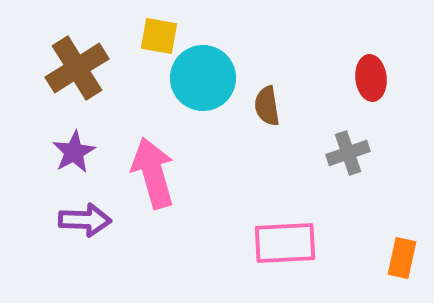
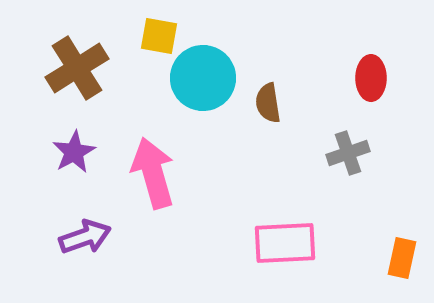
red ellipse: rotated 6 degrees clockwise
brown semicircle: moved 1 px right, 3 px up
purple arrow: moved 17 px down; rotated 21 degrees counterclockwise
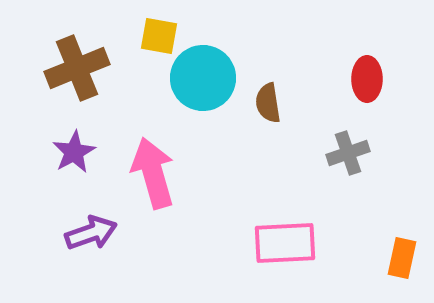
brown cross: rotated 10 degrees clockwise
red ellipse: moved 4 px left, 1 px down
purple arrow: moved 6 px right, 4 px up
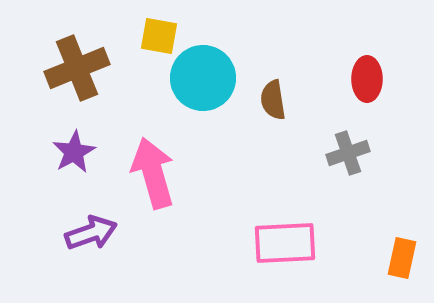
brown semicircle: moved 5 px right, 3 px up
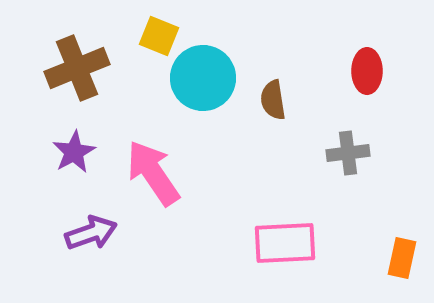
yellow square: rotated 12 degrees clockwise
red ellipse: moved 8 px up
gray cross: rotated 12 degrees clockwise
pink arrow: rotated 18 degrees counterclockwise
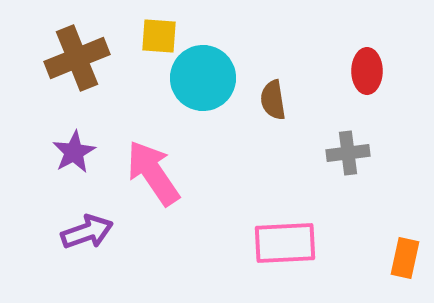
yellow square: rotated 18 degrees counterclockwise
brown cross: moved 10 px up
purple arrow: moved 4 px left, 1 px up
orange rectangle: moved 3 px right
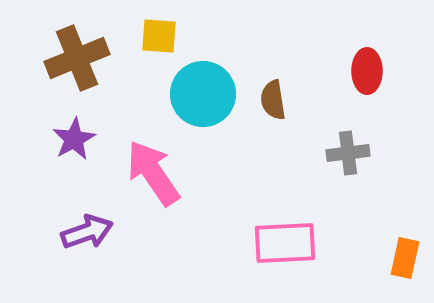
cyan circle: moved 16 px down
purple star: moved 13 px up
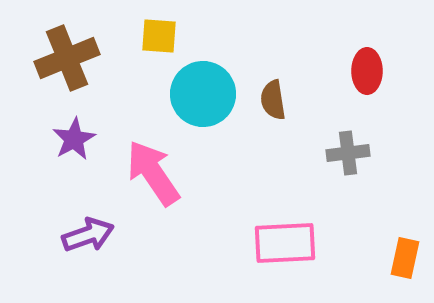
brown cross: moved 10 px left
purple arrow: moved 1 px right, 3 px down
